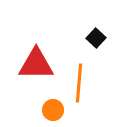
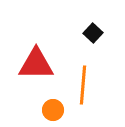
black square: moved 3 px left, 5 px up
orange line: moved 4 px right, 2 px down
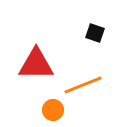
black square: moved 2 px right; rotated 24 degrees counterclockwise
orange line: rotated 63 degrees clockwise
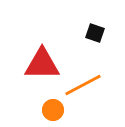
red triangle: moved 6 px right
orange line: rotated 6 degrees counterclockwise
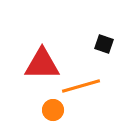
black square: moved 9 px right, 11 px down
orange line: moved 2 px left, 1 px down; rotated 12 degrees clockwise
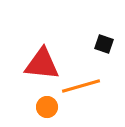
red triangle: rotated 6 degrees clockwise
orange circle: moved 6 px left, 3 px up
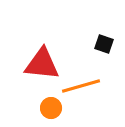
orange circle: moved 4 px right, 1 px down
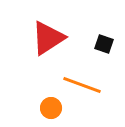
red triangle: moved 6 px right, 26 px up; rotated 39 degrees counterclockwise
orange line: moved 1 px right, 1 px up; rotated 36 degrees clockwise
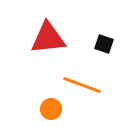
red triangle: rotated 27 degrees clockwise
orange circle: moved 1 px down
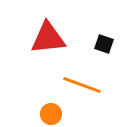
orange circle: moved 5 px down
